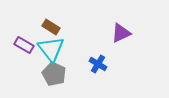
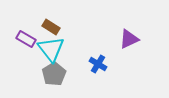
purple triangle: moved 8 px right, 6 px down
purple rectangle: moved 2 px right, 6 px up
gray pentagon: rotated 15 degrees clockwise
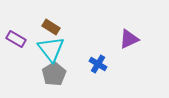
purple rectangle: moved 10 px left
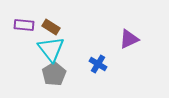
purple rectangle: moved 8 px right, 14 px up; rotated 24 degrees counterclockwise
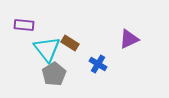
brown rectangle: moved 19 px right, 16 px down
cyan triangle: moved 4 px left
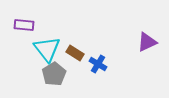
purple triangle: moved 18 px right, 3 px down
brown rectangle: moved 5 px right, 10 px down
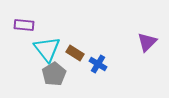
purple triangle: rotated 20 degrees counterclockwise
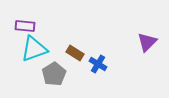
purple rectangle: moved 1 px right, 1 px down
cyan triangle: moved 13 px left; rotated 48 degrees clockwise
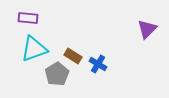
purple rectangle: moved 3 px right, 8 px up
purple triangle: moved 13 px up
brown rectangle: moved 2 px left, 3 px down
gray pentagon: moved 3 px right
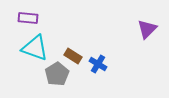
cyan triangle: moved 1 px right, 1 px up; rotated 40 degrees clockwise
